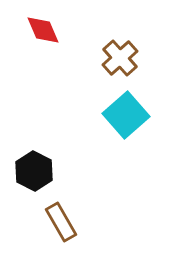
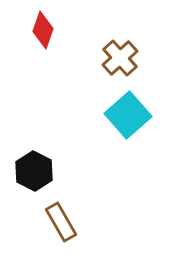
red diamond: rotated 42 degrees clockwise
cyan square: moved 2 px right
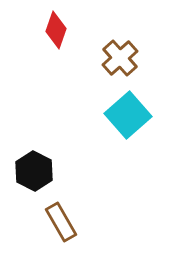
red diamond: moved 13 px right
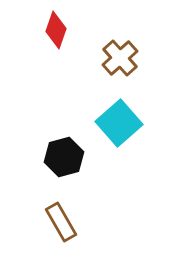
cyan square: moved 9 px left, 8 px down
black hexagon: moved 30 px right, 14 px up; rotated 18 degrees clockwise
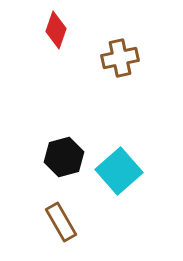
brown cross: rotated 30 degrees clockwise
cyan square: moved 48 px down
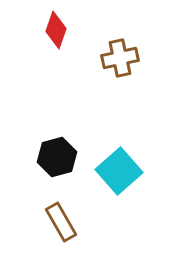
black hexagon: moved 7 px left
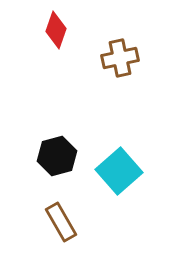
black hexagon: moved 1 px up
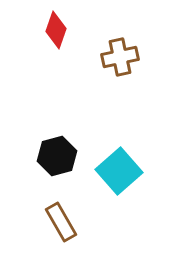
brown cross: moved 1 px up
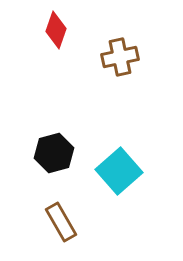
black hexagon: moved 3 px left, 3 px up
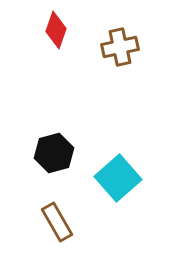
brown cross: moved 10 px up
cyan square: moved 1 px left, 7 px down
brown rectangle: moved 4 px left
